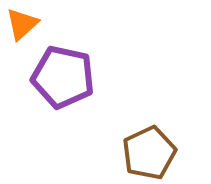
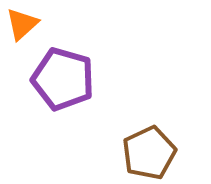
purple pentagon: moved 2 px down; rotated 4 degrees clockwise
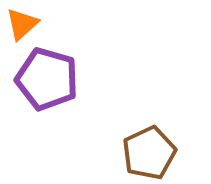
purple pentagon: moved 16 px left
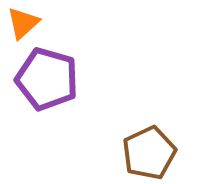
orange triangle: moved 1 px right, 1 px up
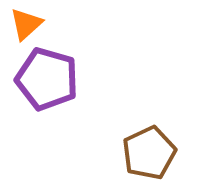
orange triangle: moved 3 px right, 1 px down
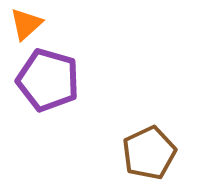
purple pentagon: moved 1 px right, 1 px down
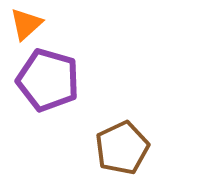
brown pentagon: moved 27 px left, 5 px up
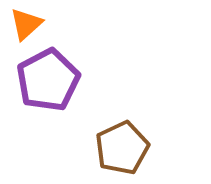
purple pentagon: rotated 28 degrees clockwise
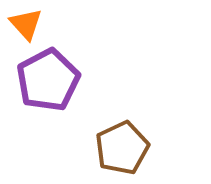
orange triangle: rotated 30 degrees counterclockwise
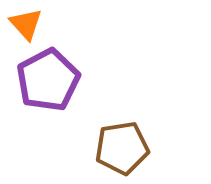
brown pentagon: rotated 16 degrees clockwise
